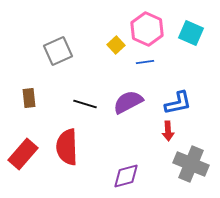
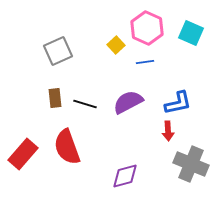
pink hexagon: moved 1 px up
brown rectangle: moved 26 px right
red semicircle: rotated 18 degrees counterclockwise
purple diamond: moved 1 px left
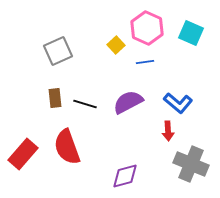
blue L-shape: rotated 52 degrees clockwise
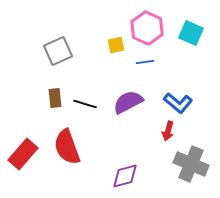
yellow square: rotated 30 degrees clockwise
red arrow: rotated 18 degrees clockwise
